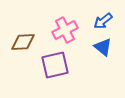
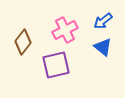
brown diamond: rotated 50 degrees counterclockwise
purple square: moved 1 px right
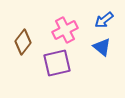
blue arrow: moved 1 px right, 1 px up
blue triangle: moved 1 px left
purple square: moved 1 px right, 2 px up
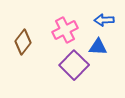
blue arrow: rotated 36 degrees clockwise
blue triangle: moved 4 px left; rotated 36 degrees counterclockwise
purple square: moved 17 px right, 2 px down; rotated 32 degrees counterclockwise
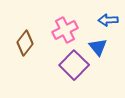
blue arrow: moved 4 px right
brown diamond: moved 2 px right, 1 px down
blue triangle: rotated 48 degrees clockwise
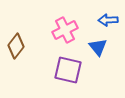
brown diamond: moved 9 px left, 3 px down
purple square: moved 6 px left, 5 px down; rotated 32 degrees counterclockwise
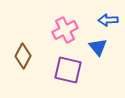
brown diamond: moved 7 px right, 10 px down; rotated 10 degrees counterclockwise
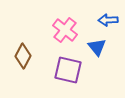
pink cross: rotated 25 degrees counterclockwise
blue triangle: moved 1 px left
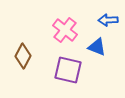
blue triangle: rotated 30 degrees counterclockwise
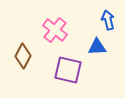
blue arrow: rotated 78 degrees clockwise
pink cross: moved 10 px left
blue triangle: rotated 24 degrees counterclockwise
